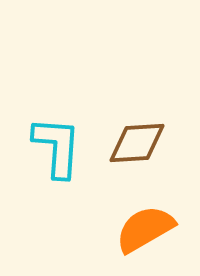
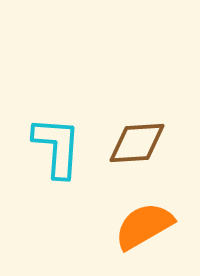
orange semicircle: moved 1 px left, 3 px up
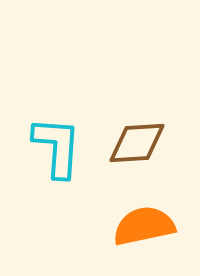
orange semicircle: rotated 18 degrees clockwise
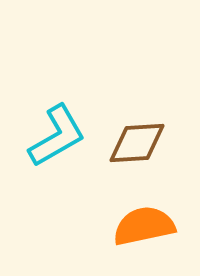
cyan L-shape: moved 11 px up; rotated 56 degrees clockwise
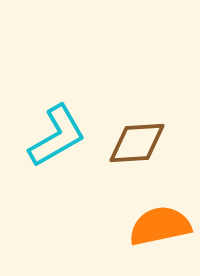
orange semicircle: moved 16 px right
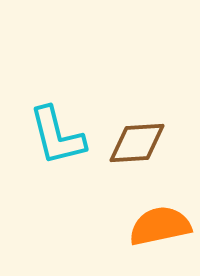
cyan L-shape: rotated 106 degrees clockwise
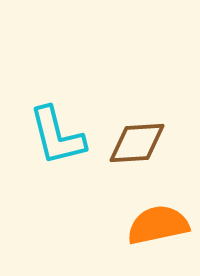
orange semicircle: moved 2 px left, 1 px up
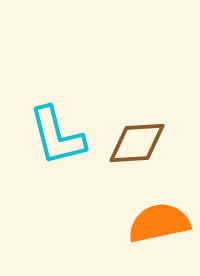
orange semicircle: moved 1 px right, 2 px up
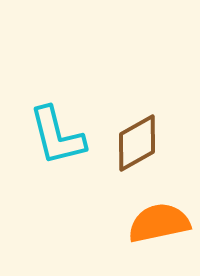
brown diamond: rotated 26 degrees counterclockwise
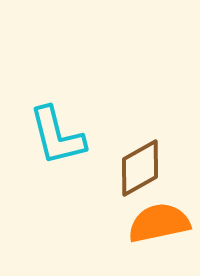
brown diamond: moved 3 px right, 25 px down
